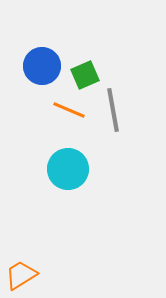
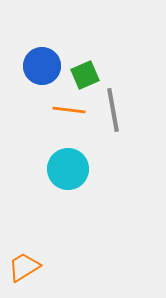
orange line: rotated 16 degrees counterclockwise
orange trapezoid: moved 3 px right, 8 px up
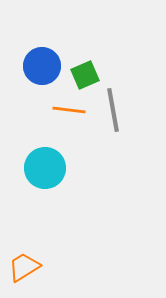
cyan circle: moved 23 px left, 1 px up
